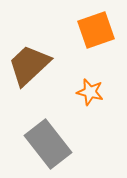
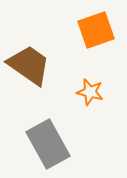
brown trapezoid: rotated 78 degrees clockwise
gray rectangle: rotated 9 degrees clockwise
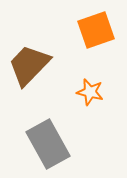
brown trapezoid: rotated 81 degrees counterclockwise
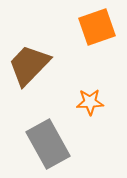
orange square: moved 1 px right, 3 px up
orange star: moved 10 px down; rotated 16 degrees counterclockwise
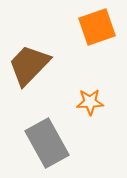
gray rectangle: moved 1 px left, 1 px up
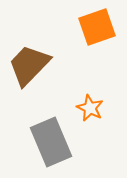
orange star: moved 6 px down; rotated 28 degrees clockwise
gray rectangle: moved 4 px right, 1 px up; rotated 6 degrees clockwise
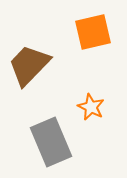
orange square: moved 4 px left, 5 px down; rotated 6 degrees clockwise
orange star: moved 1 px right, 1 px up
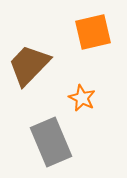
orange star: moved 9 px left, 9 px up
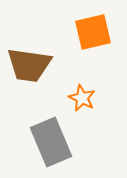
brown trapezoid: rotated 126 degrees counterclockwise
